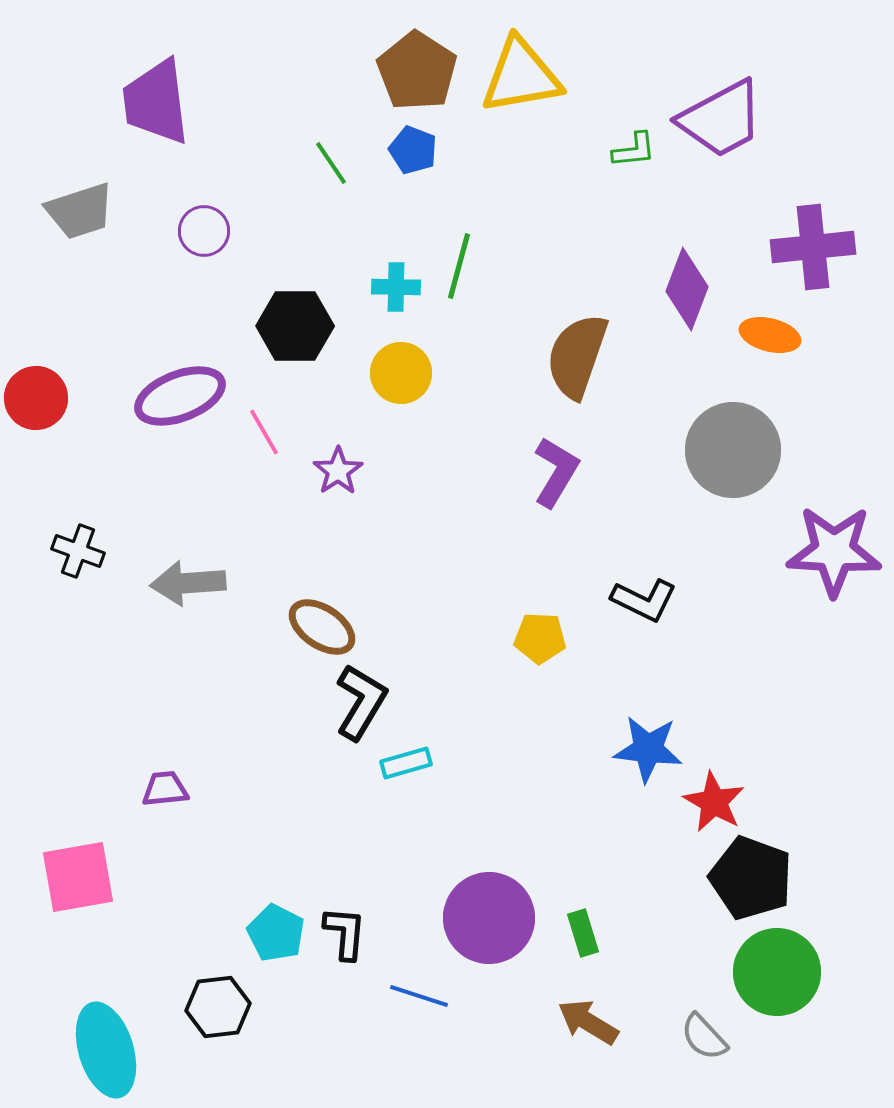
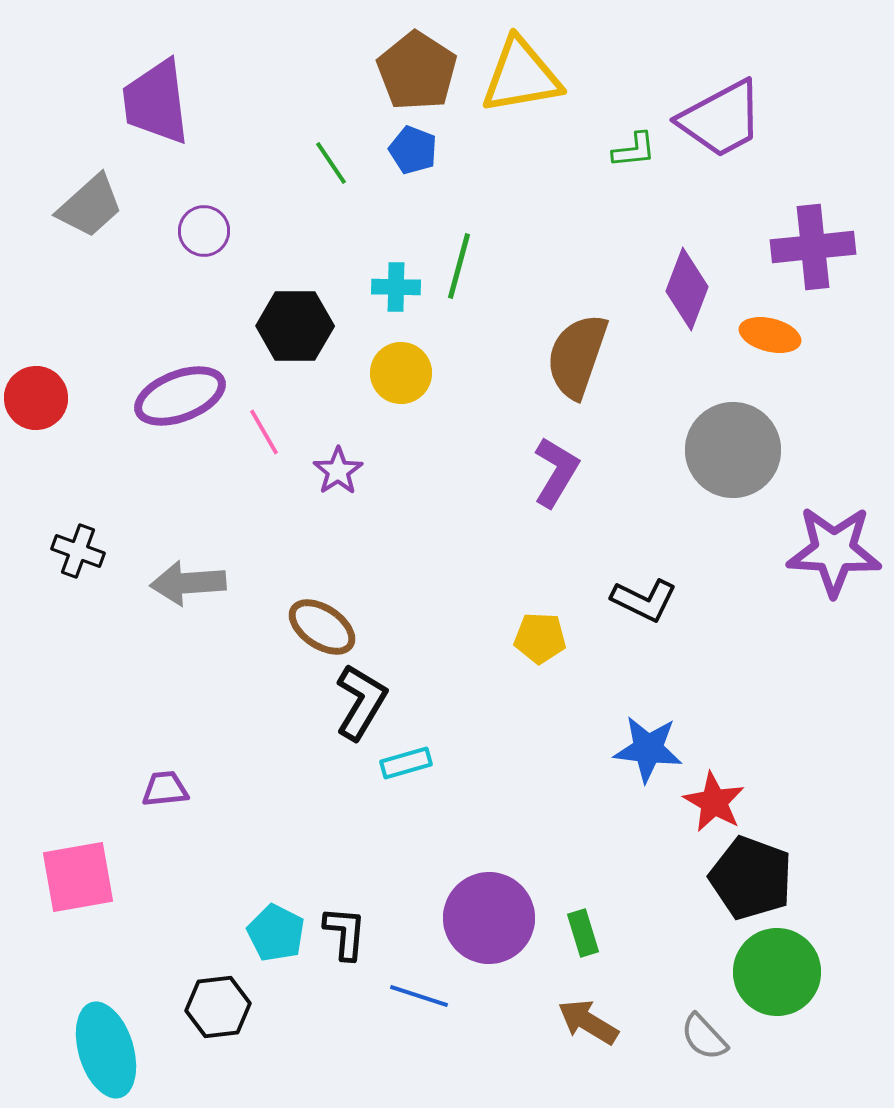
gray trapezoid at (80, 211): moved 10 px right, 5 px up; rotated 24 degrees counterclockwise
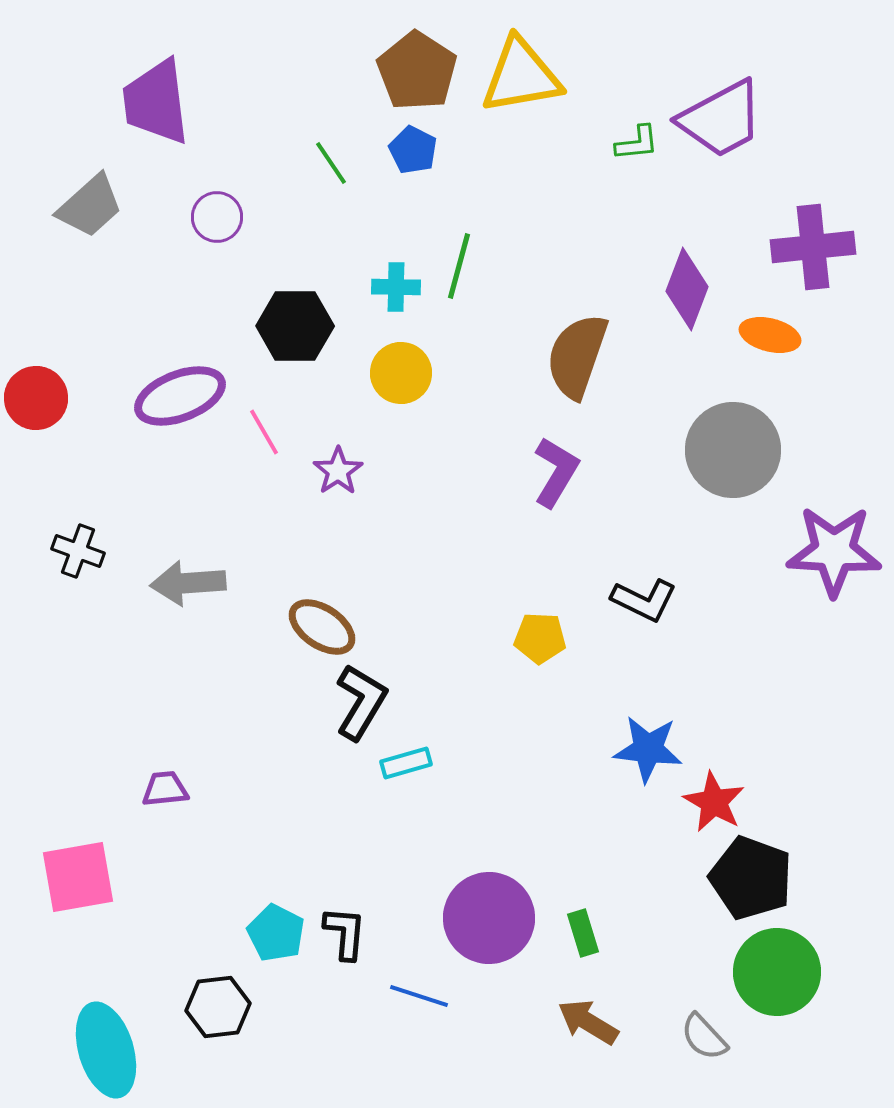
blue pentagon at (413, 150): rotated 6 degrees clockwise
green L-shape at (634, 150): moved 3 px right, 7 px up
purple circle at (204, 231): moved 13 px right, 14 px up
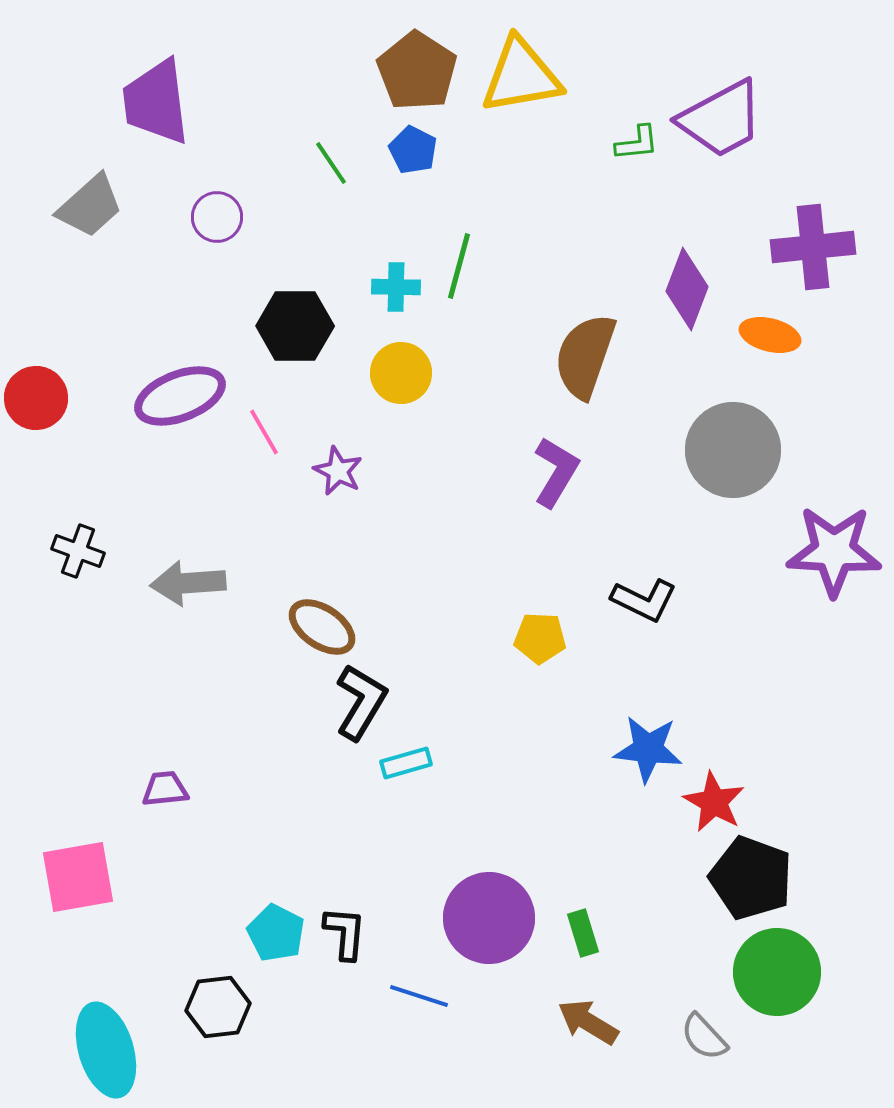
brown semicircle at (577, 356): moved 8 px right
purple star at (338, 471): rotated 12 degrees counterclockwise
